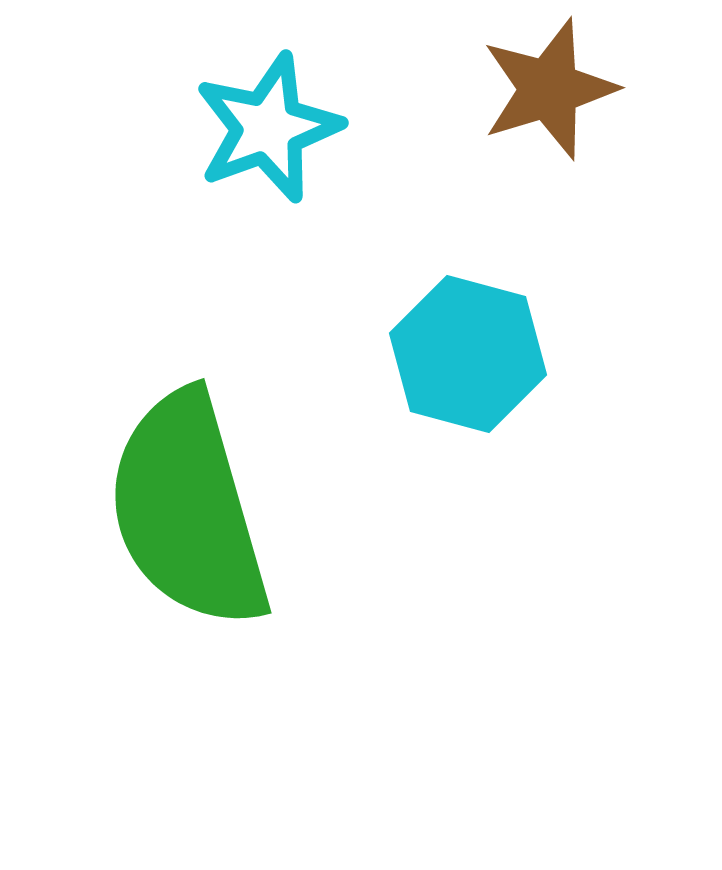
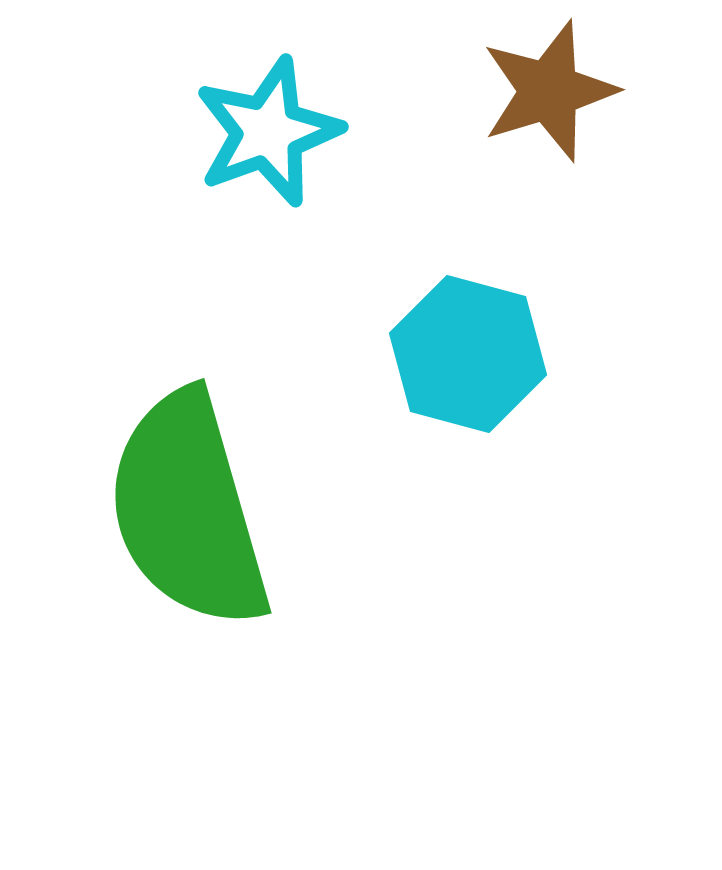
brown star: moved 2 px down
cyan star: moved 4 px down
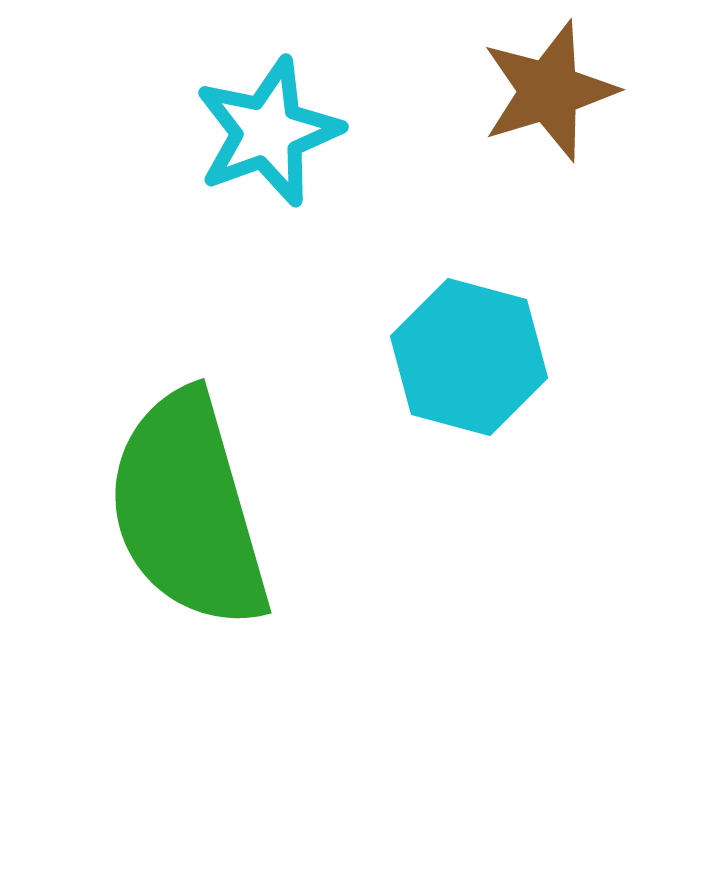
cyan hexagon: moved 1 px right, 3 px down
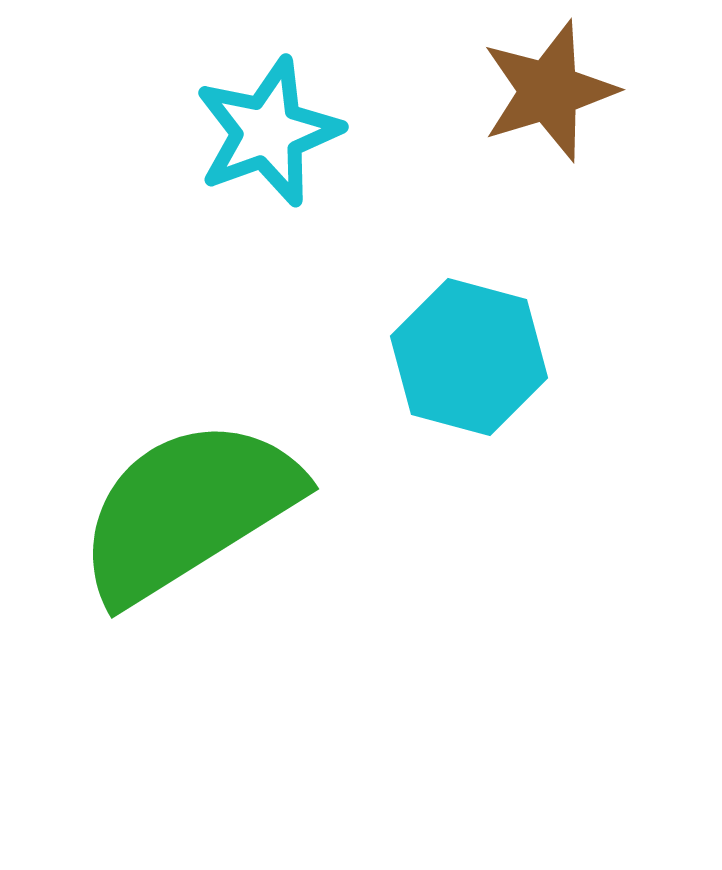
green semicircle: rotated 74 degrees clockwise
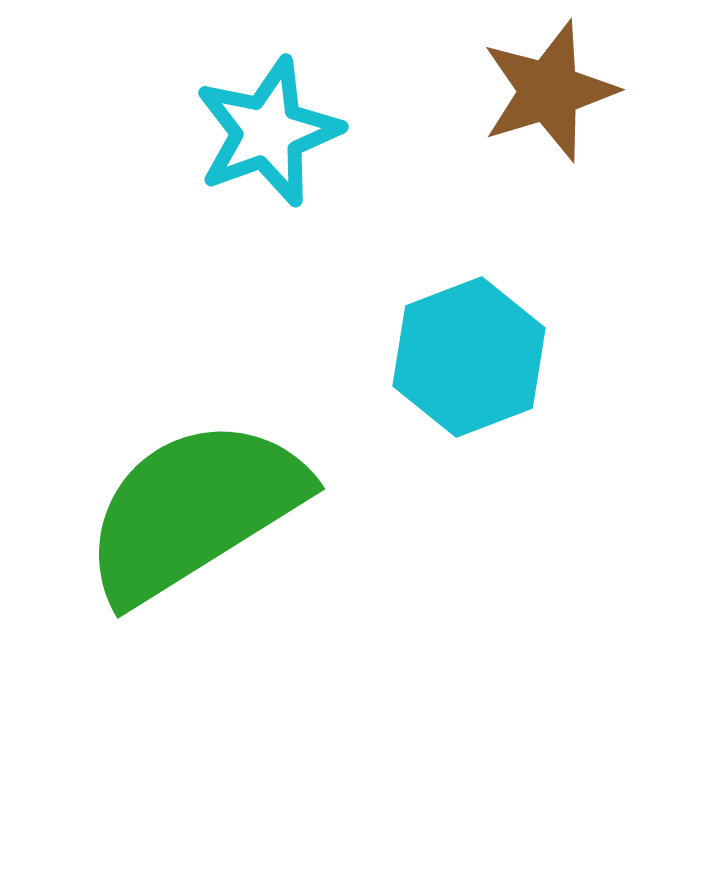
cyan hexagon: rotated 24 degrees clockwise
green semicircle: moved 6 px right
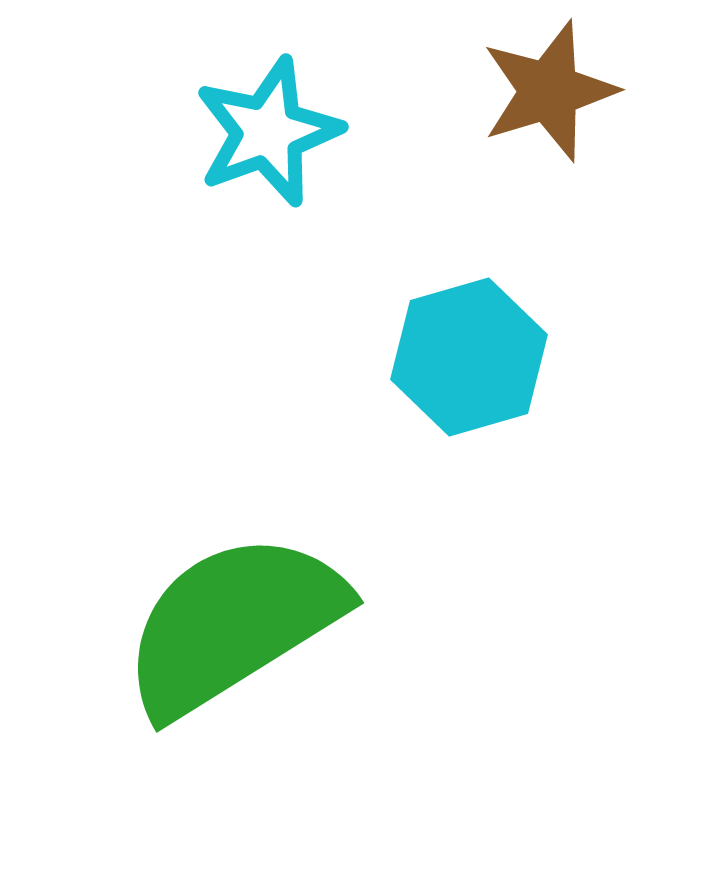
cyan hexagon: rotated 5 degrees clockwise
green semicircle: moved 39 px right, 114 px down
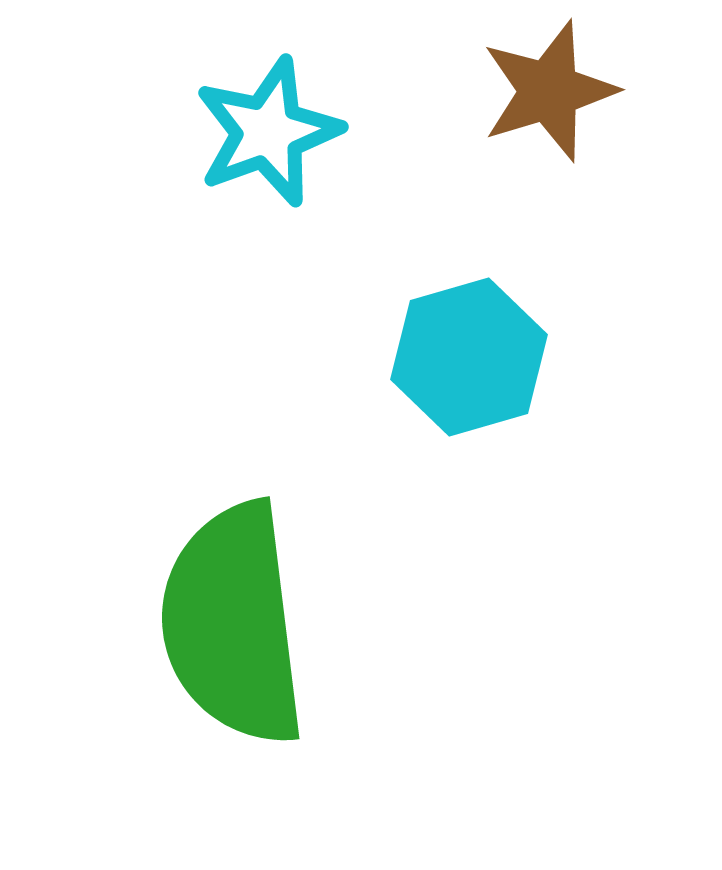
green semicircle: rotated 65 degrees counterclockwise
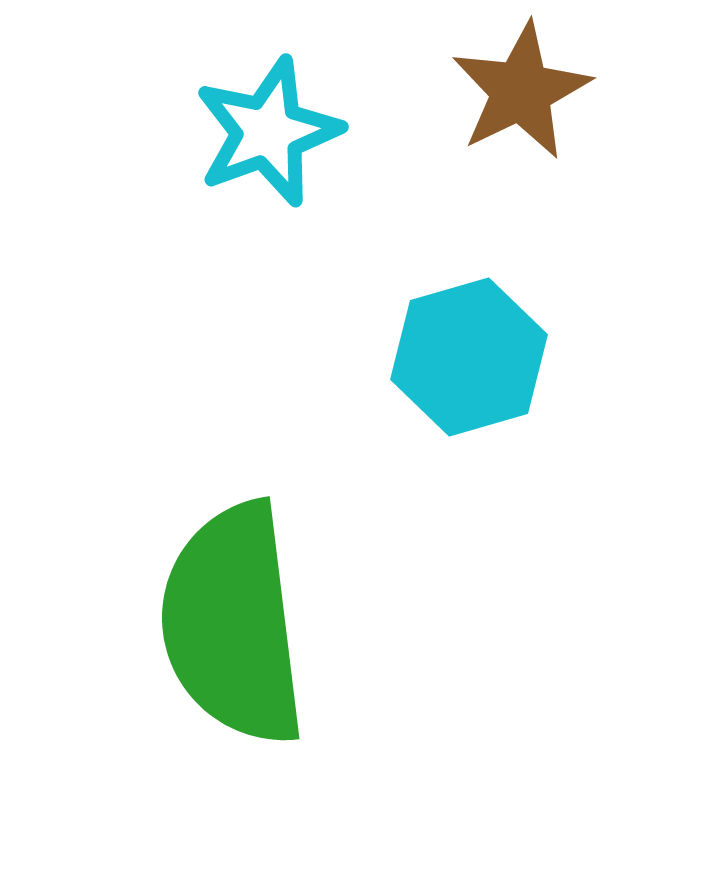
brown star: moved 28 px left; rotated 9 degrees counterclockwise
